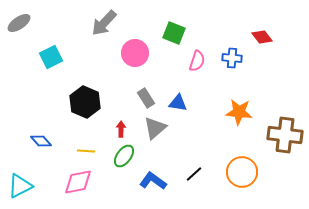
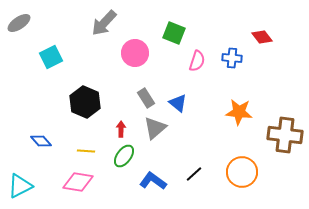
blue triangle: rotated 30 degrees clockwise
pink diamond: rotated 20 degrees clockwise
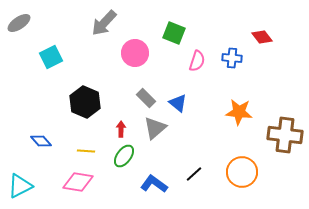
gray rectangle: rotated 12 degrees counterclockwise
blue L-shape: moved 1 px right, 3 px down
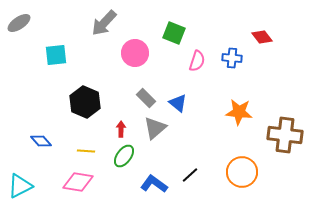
cyan square: moved 5 px right, 2 px up; rotated 20 degrees clockwise
black line: moved 4 px left, 1 px down
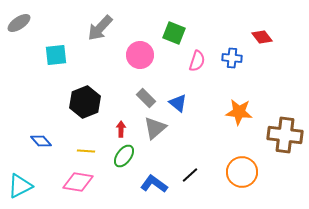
gray arrow: moved 4 px left, 5 px down
pink circle: moved 5 px right, 2 px down
black hexagon: rotated 16 degrees clockwise
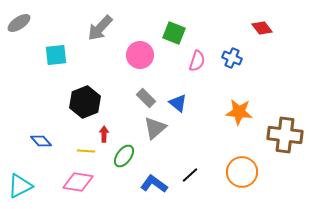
red diamond: moved 9 px up
blue cross: rotated 18 degrees clockwise
red arrow: moved 17 px left, 5 px down
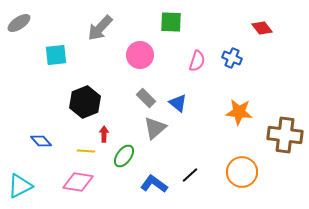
green square: moved 3 px left, 11 px up; rotated 20 degrees counterclockwise
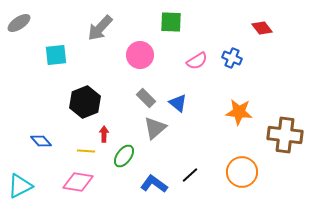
pink semicircle: rotated 40 degrees clockwise
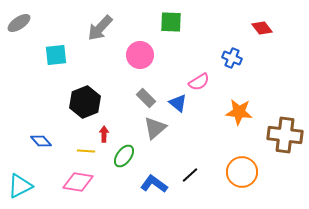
pink semicircle: moved 2 px right, 21 px down
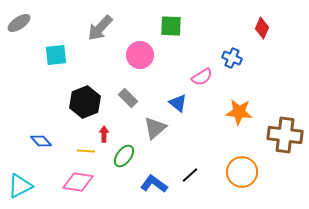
green square: moved 4 px down
red diamond: rotated 60 degrees clockwise
pink semicircle: moved 3 px right, 5 px up
gray rectangle: moved 18 px left
